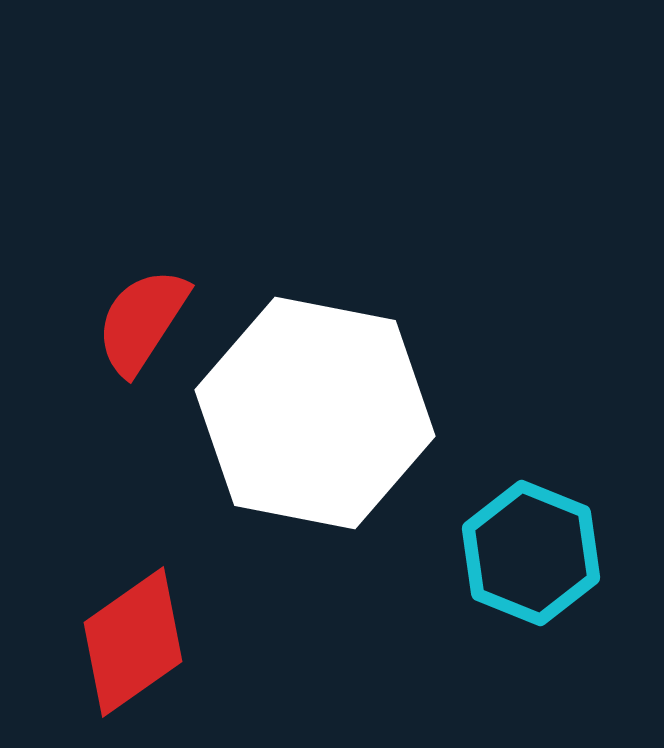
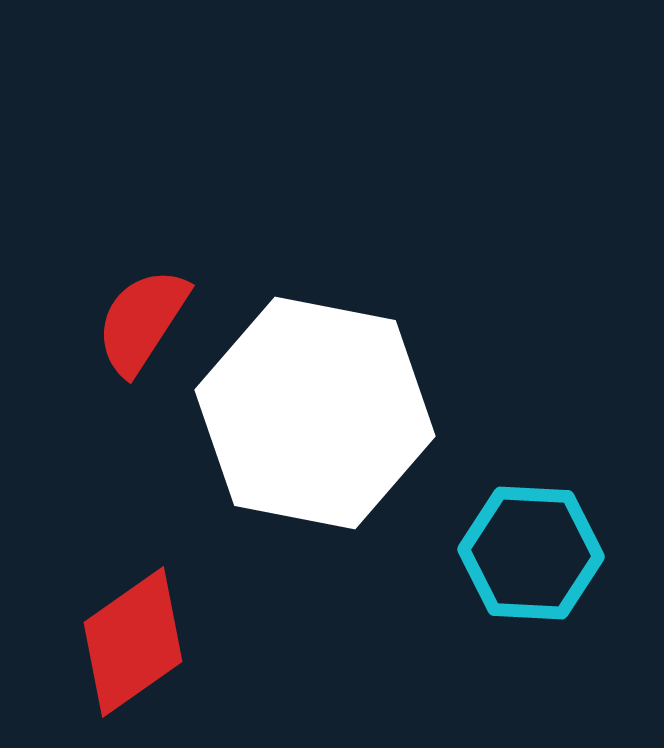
cyan hexagon: rotated 19 degrees counterclockwise
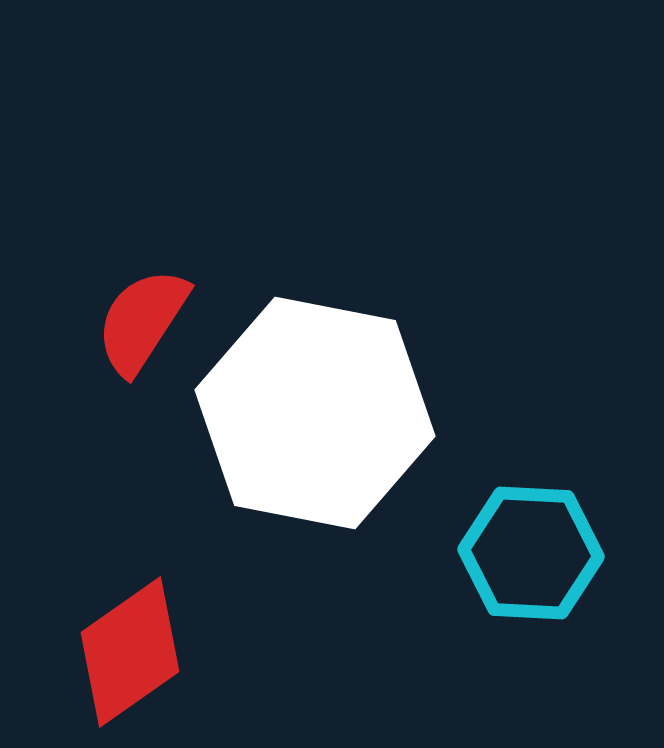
red diamond: moved 3 px left, 10 px down
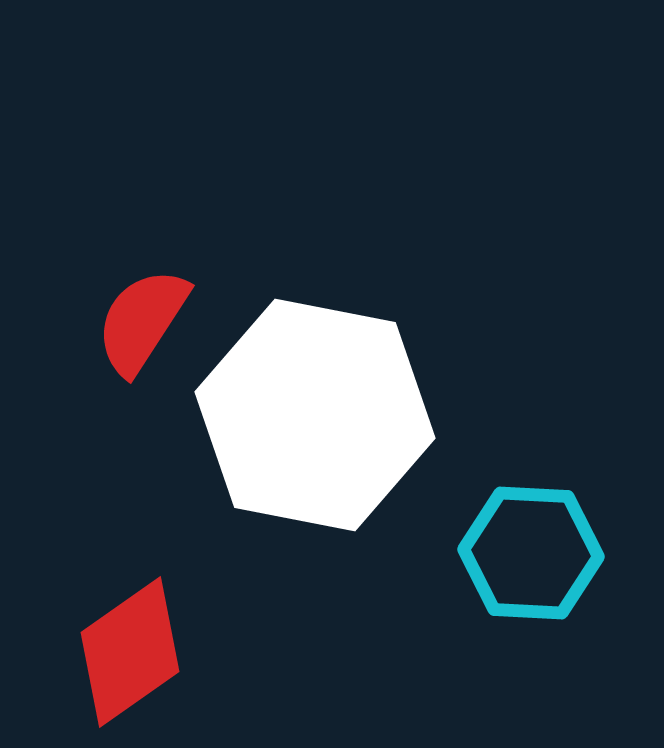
white hexagon: moved 2 px down
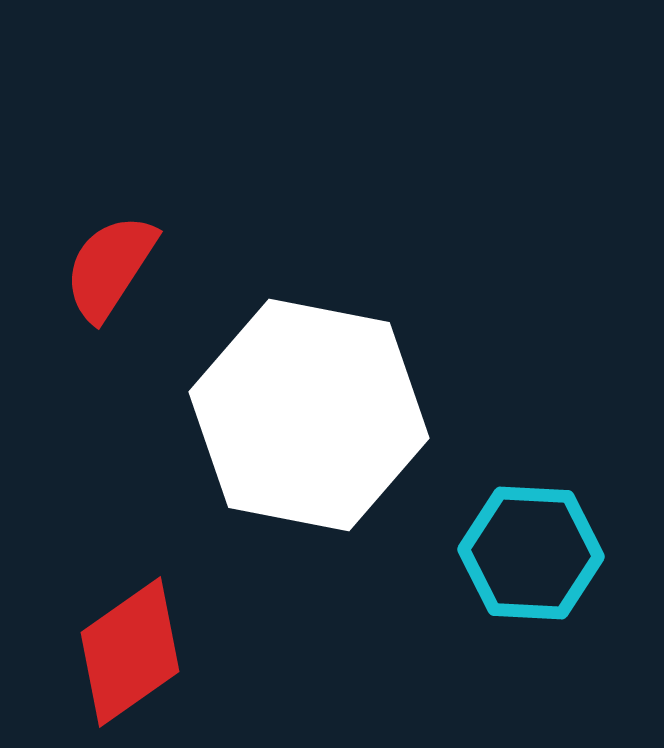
red semicircle: moved 32 px left, 54 px up
white hexagon: moved 6 px left
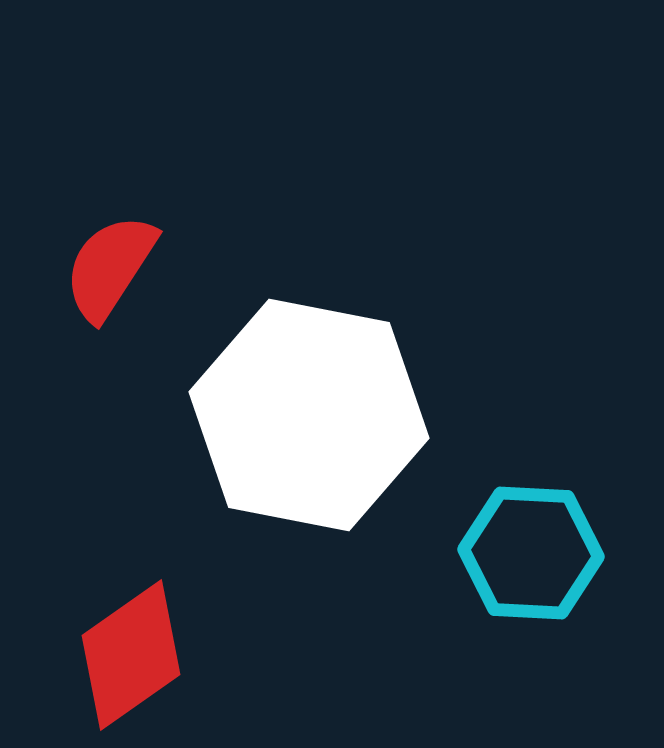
red diamond: moved 1 px right, 3 px down
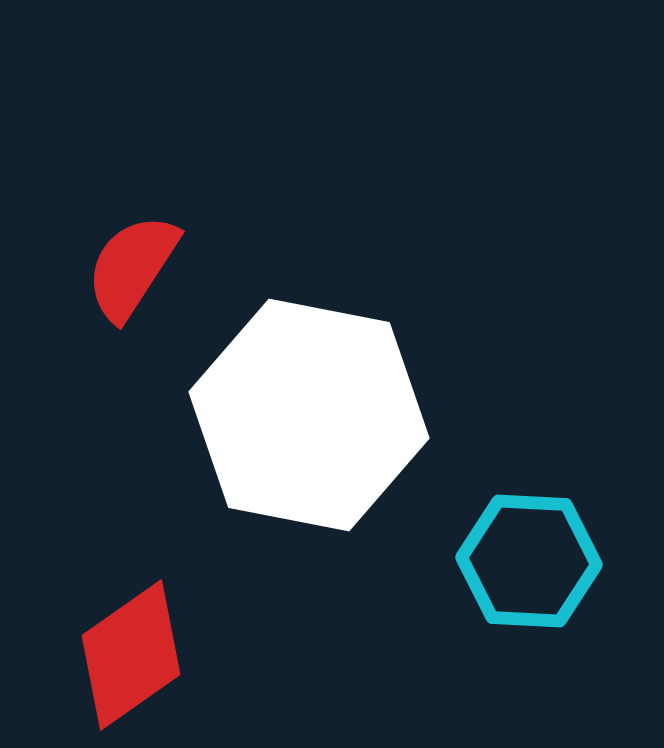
red semicircle: moved 22 px right
cyan hexagon: moved 2 px left, 8 px down
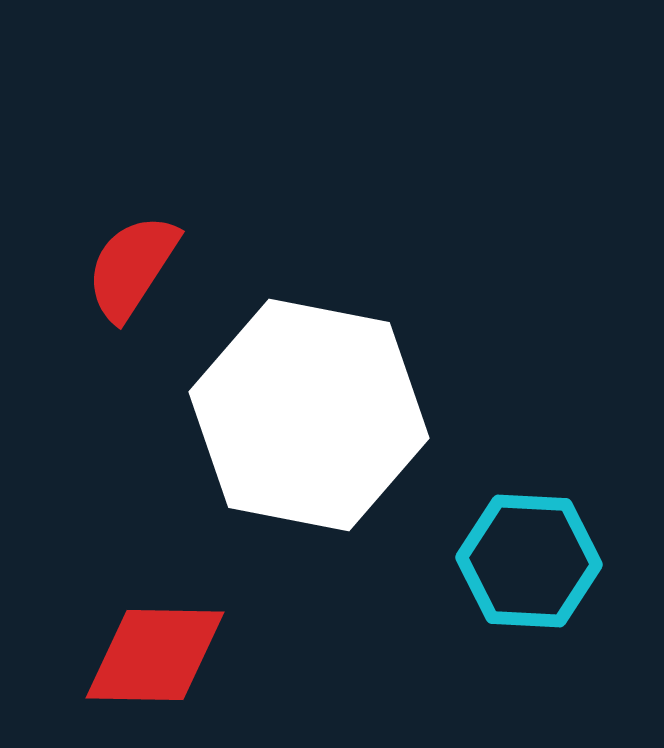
red diamond: moved 24 px right; rotated 36 degrees clockwise
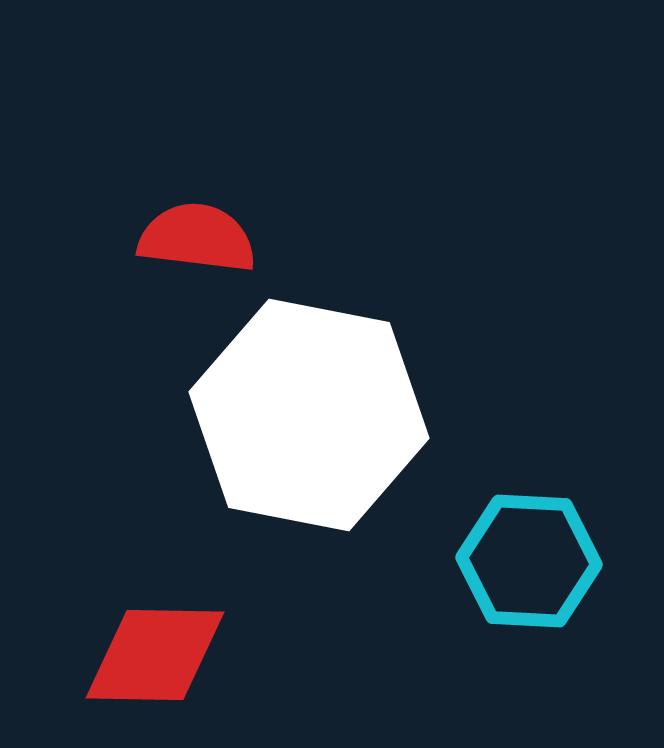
red semicircle: moved 65 px right, 29 px up; rotated 64 degrees clockwise
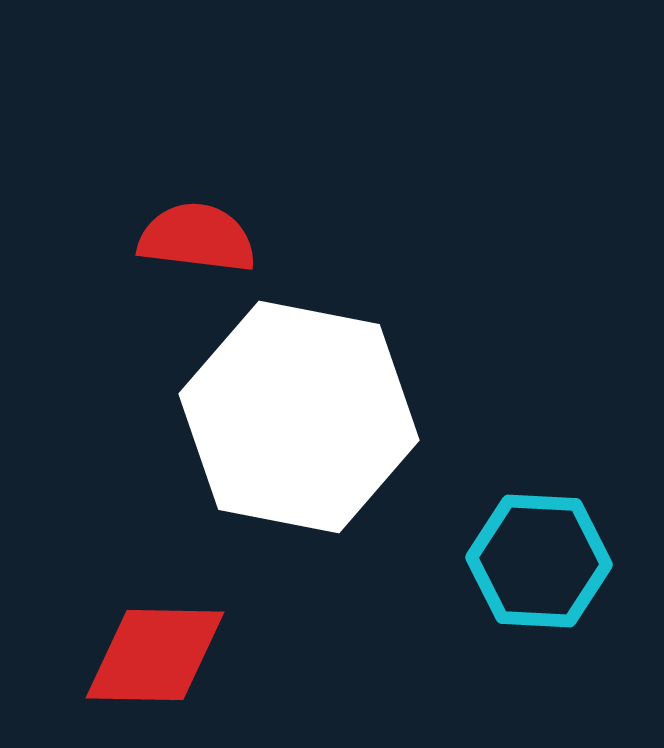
white hexagon: moved 10 px left, 2 px down
cyan hexagon: moved 10 px right
